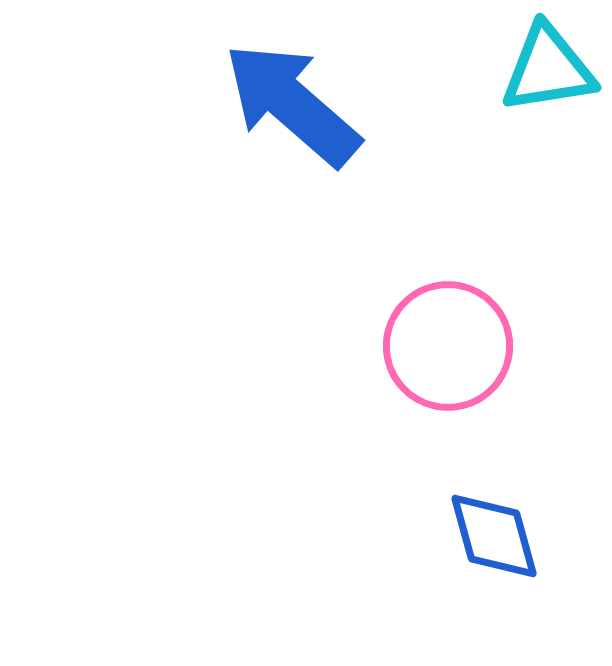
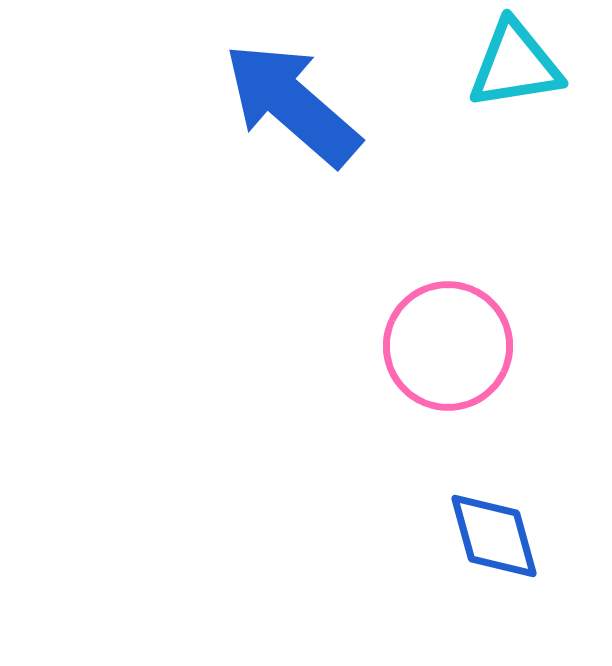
cyan triangle: moved 33 px left, 4 px up
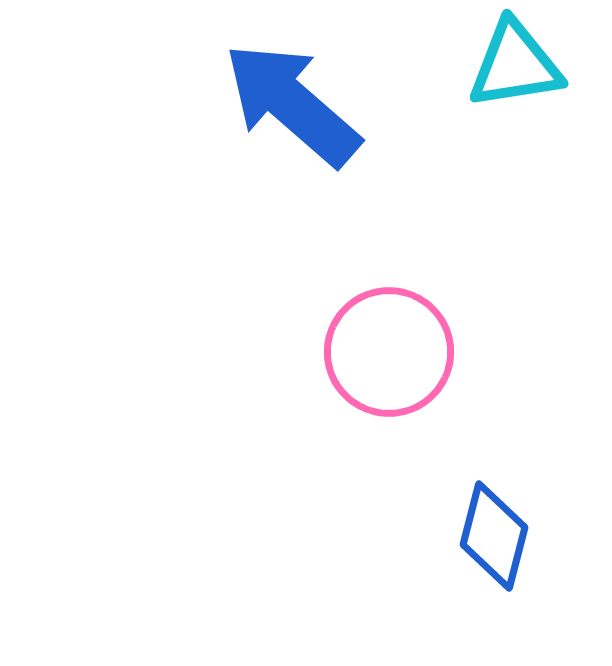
pink circle: moved 59 px left, 6 px down
blue diamond: rotated 30 degrees clockwise
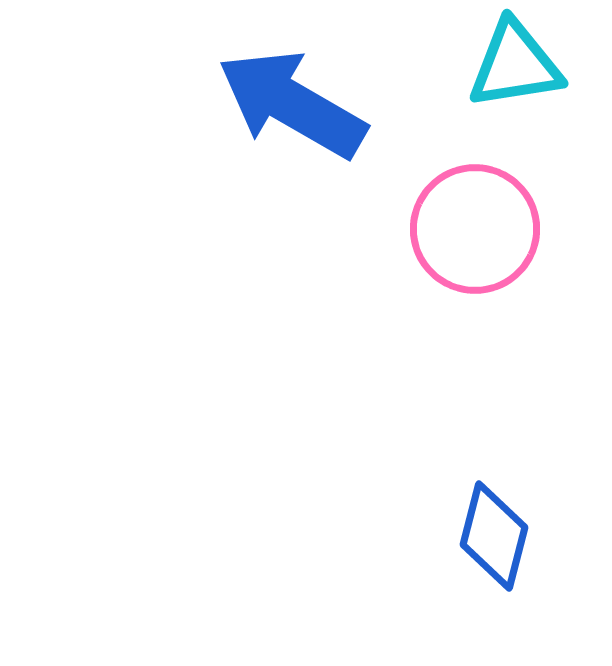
blue arrow: rotated 11 degrees counterclockwise
pink circle: moved 86 px right, 123 px up
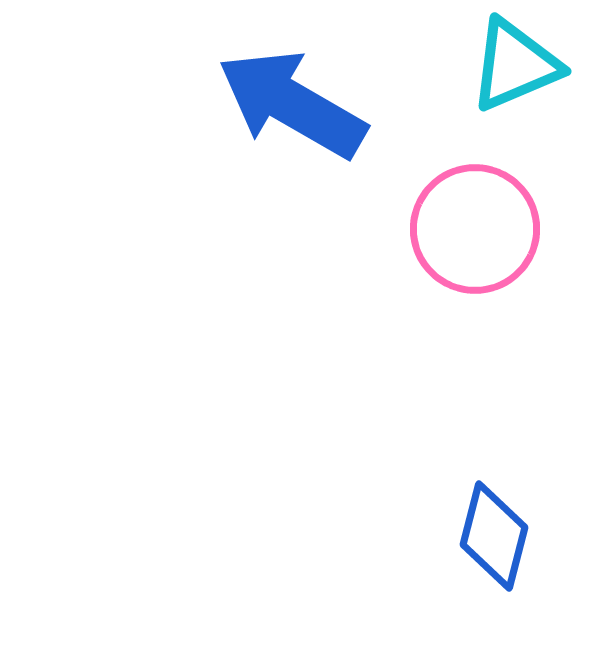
cyan triangle: rotated 14 degrees counterclockwise
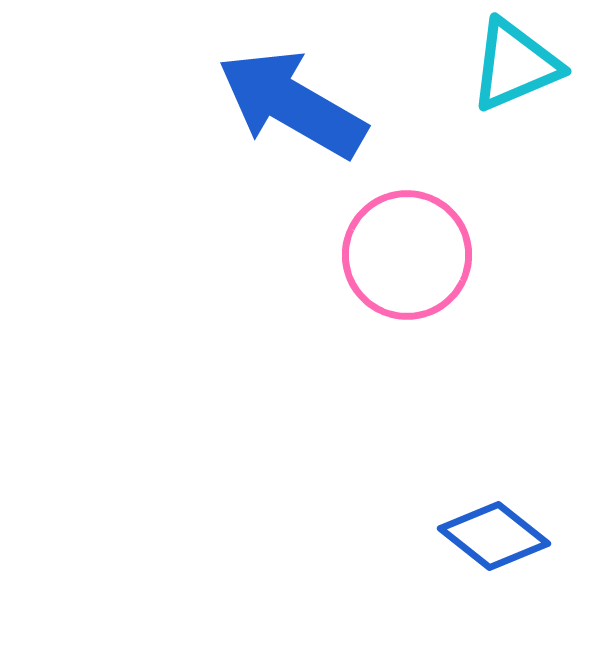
pink circle: moved 68 px left, 26 px down
blue diamond: rotated 66 degrees counterclockwise
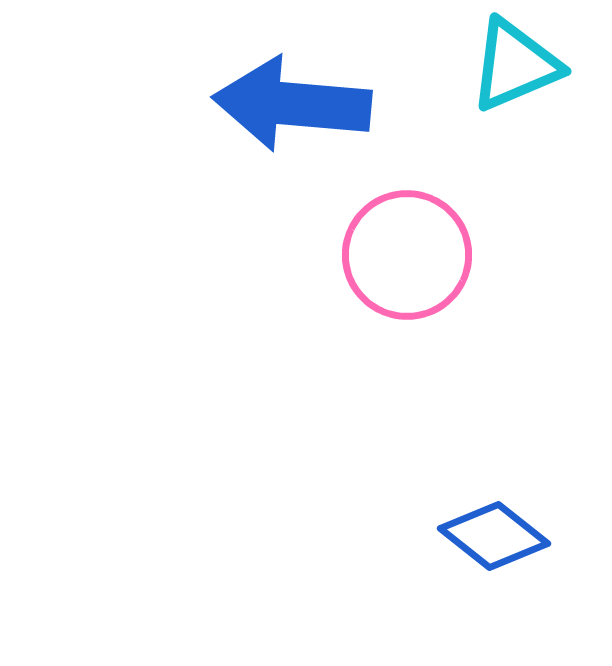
blue arrow: rotated 25 degrees counterclockwise
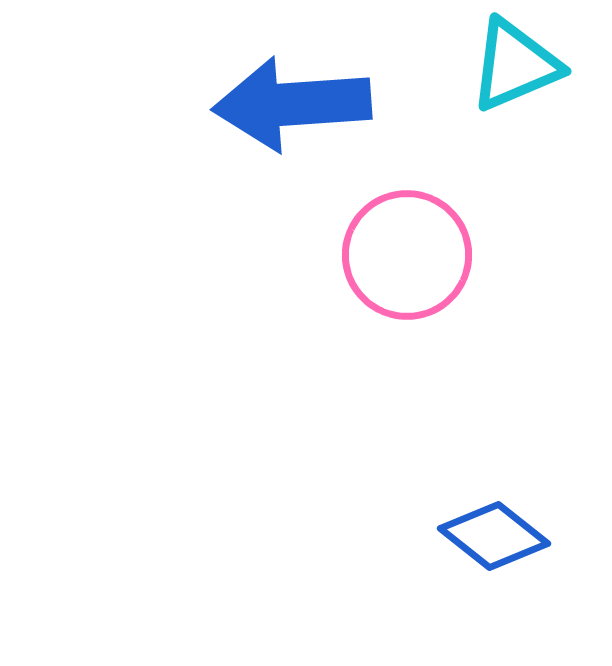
blue arrow: rotated 9 degrees counterclockwise
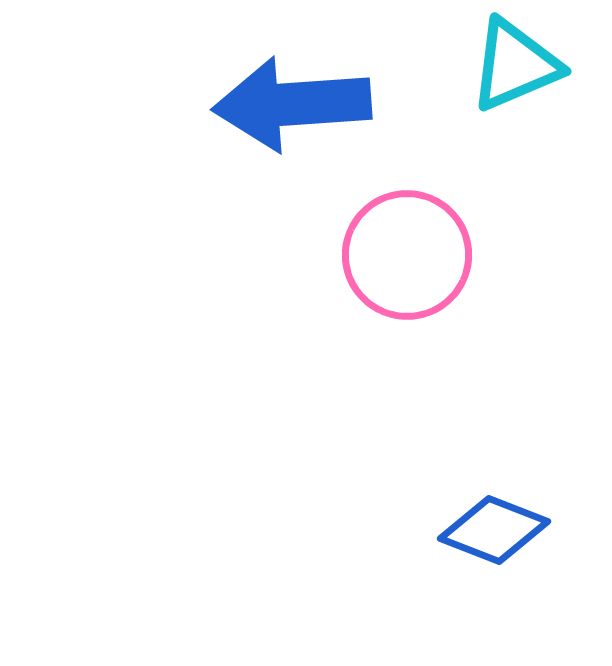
blue diamond: moved 6 px up; rotated 17 degrees counterclockwise
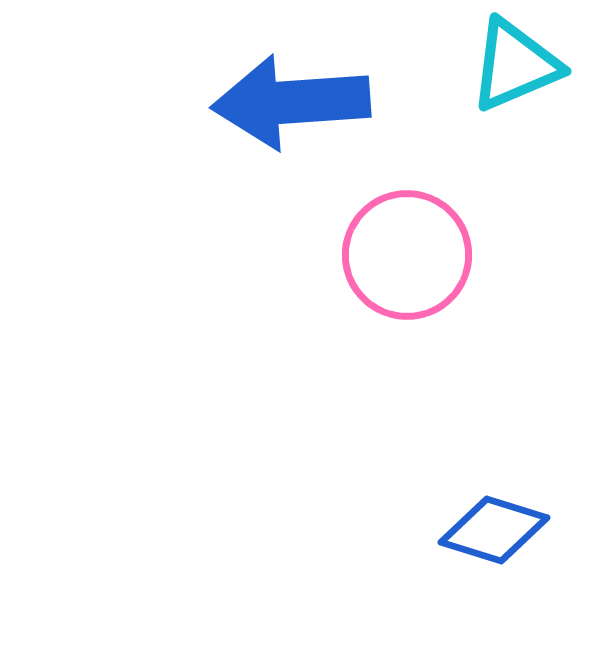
blue arrow: moved 1 px left, 2 px up
blue diamond: rotated 4 degrees counterclockwise
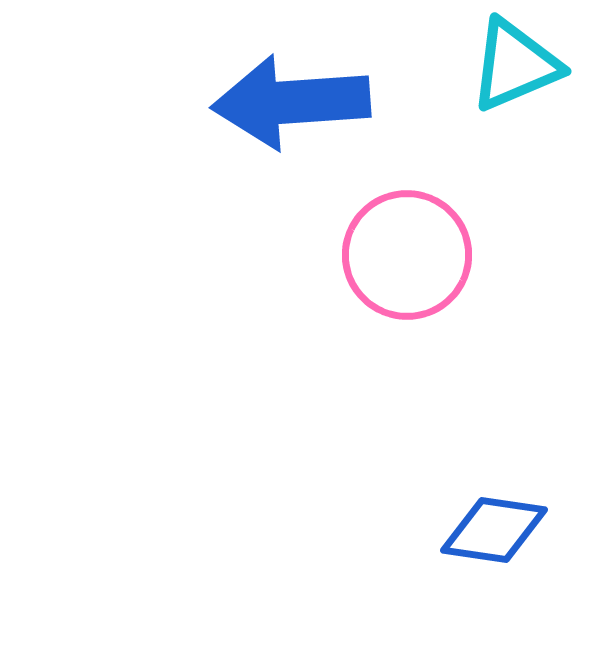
blue diamond: rotated 9 degrees counterclockwise
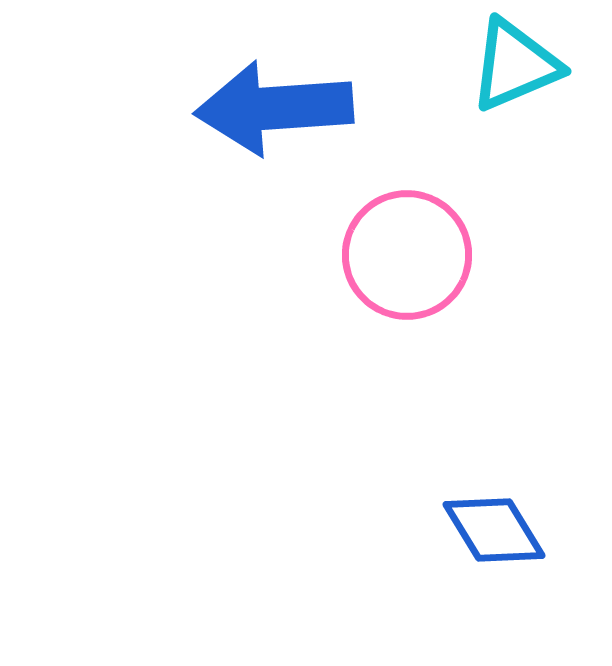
blue arrow: moved 17 px left, 6 px down
blue diamond: rotated 50 degrees clockwise
